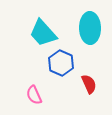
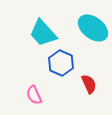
cyan ellipse: moved 3 px right; rotated 52 degrees counterclockwise
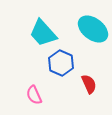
cyan ellipse: moved 1 px down
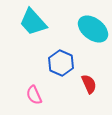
cyan trapezoid: moved 10 px left, 11 px up
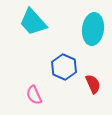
cyan ellipse: rotated 60 degrees clockwise
blue hexagon: moved 3 px right, 4 px down
red semicircle: moved 4 px right
